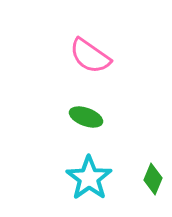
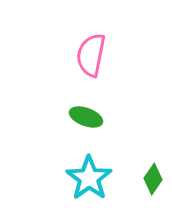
pink semicircle: moved 1 px right, 1 px up; rotated 66 degrees clockwise
green diamond: rotated 12 degrees clockwise
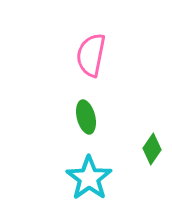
green ellipse: rotated 56 degrees clockwise
green diamond: moved 1 px left, 30 px up
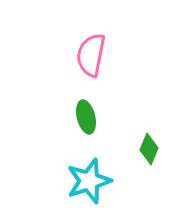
green diamond: moved 3 px left; rotated 12 degrees counterclockwise
cyan star: moved 3 px down; rotated 18 degrees clockwise
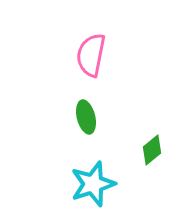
green diamond: moved 3 px right, 1 px down; rotated 28 degrees clockwise
cyan star: moved 4 px right, 3 px down
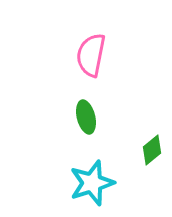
cyan star: moved 1 px left, 1 px up
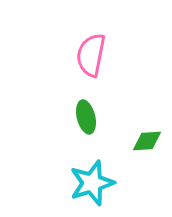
green diamond: moved 5 px left, 9 px up; rotated 36 degrees clockwise
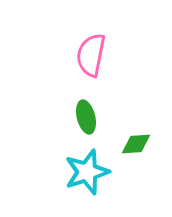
green diamond: moved 11 px left, 3 px down
cyan star: moved 5 px left, 11 px up
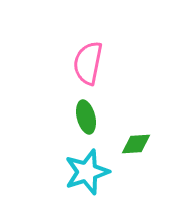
pink semicircle: moved 3 px left, 8 px down
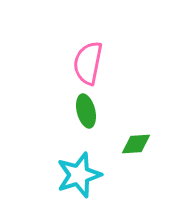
green ellipse: moved 6 px up
cyan star: moved 8 px left, 3 px down
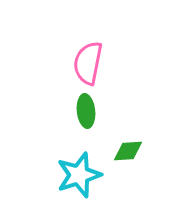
green ellipse: rotated 8 degrees clockwise
green diamond: moved 8 px left, 7 px down
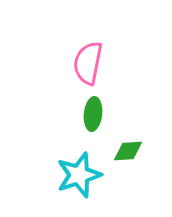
green ellipse: moved 7 px right, 3 px down; rotated 12 degrees clockwise
